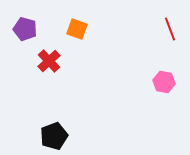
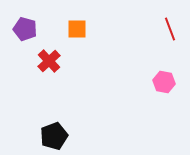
orange square: rotated 20 degrees counterclockwise
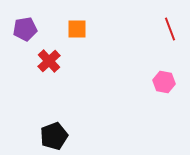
purple pentagon: rotated 25 degrees counterclockwise
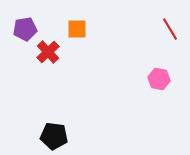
red line: rotated 10 degrees counterclockwise
red cross: moved 1 px left, 9 px up
pink hexagon: moved 5 px left, 3 px up
black pentagon: rotated 28 degrees clockwise
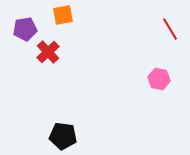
orange square: moved 14 px left, 14 px up; rotated 10 degrees counterclockwise
black pentagon: moved 9 px right
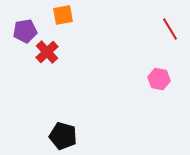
purple pentagon: moved 2 px down
red cross: moved 1 px left
black pentagon: rotated 8 degrees clockwise
